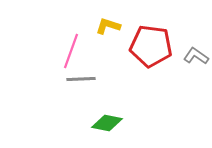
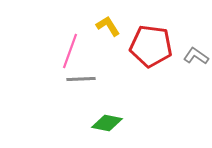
yellow L-shape: rotated 40 degrees clockwise
pink line: moved 1 px left
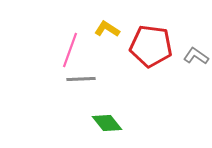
yellow L-shape: moved 1 px left, 3 px down; rotated 25 degrees counterclockwise
pink line: moved 1 px up
green diamond: rotated 40 degrees clockwise
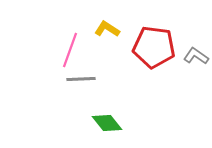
red pentagon: moved 3 px right, 1 px down
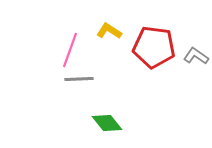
yellow L-shape: moved 2 px right, 2 px down
gray line: moved 2 px left
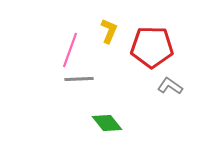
yellow L-shape: rotated 80 degrees clockwise
red pentagon: moved 2 px left; rotated 6 degrees counterclockwise
gray L-shape: moved 26 px left, 30 px down
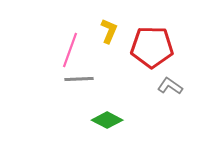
green diamond: moved 3 px up; rotated 24 degrees counterclockwise
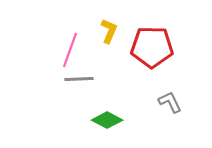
gray L-shape: moved 16 px down; rotated 30 degrees clockwise
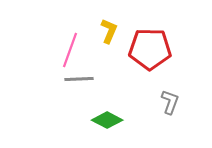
red pentagon: moved 2 px left, 2 px down
gray L-shape: rotated 45 degrees clockwise
